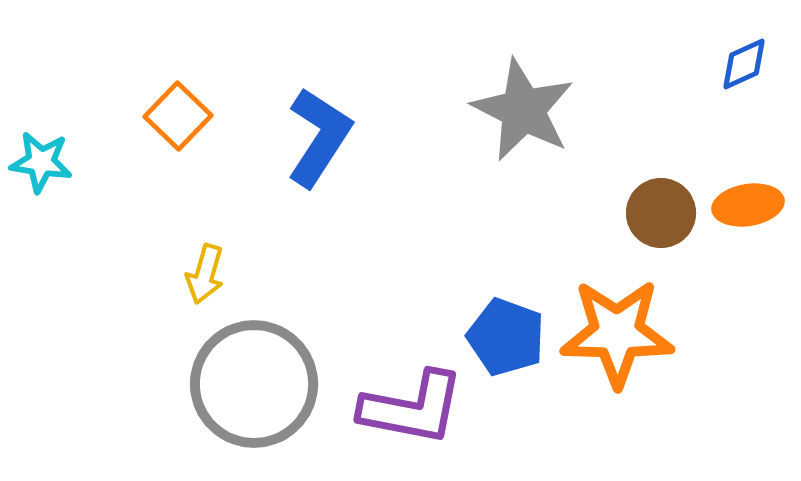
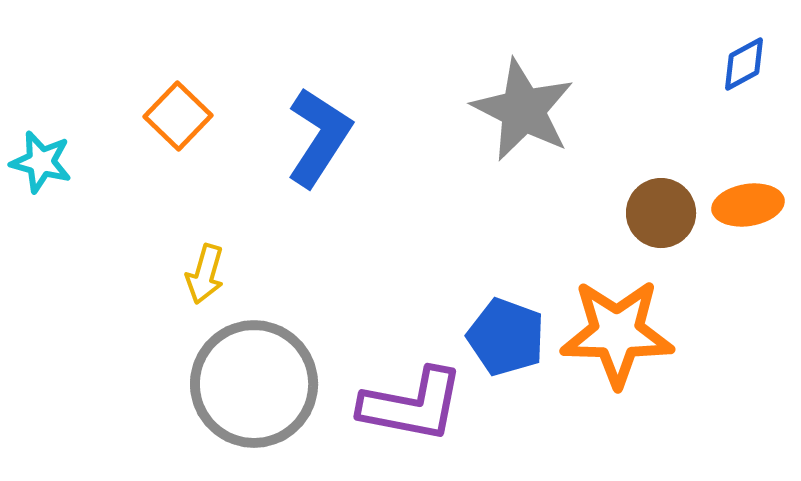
blue diamond: rotated 4 degrees counterclockwise
cyan star: rotated 6 degrees clockwise
purple L-shape: moved 3 px up
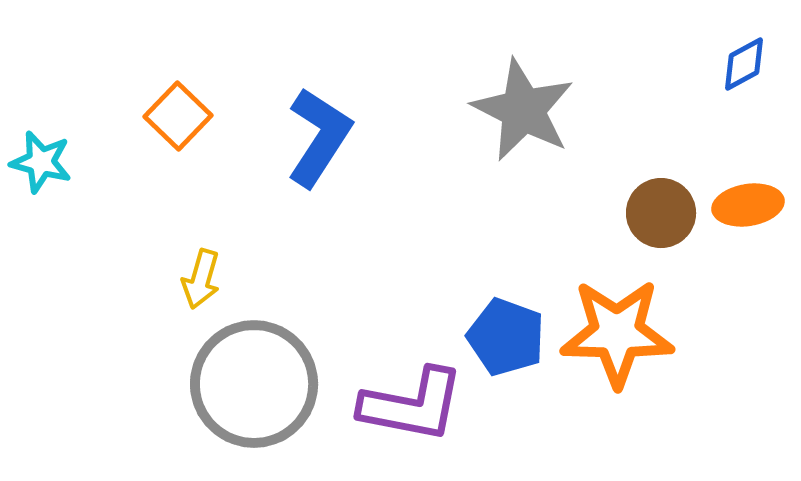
yellow arrow: moved 4 px left, 5 px down
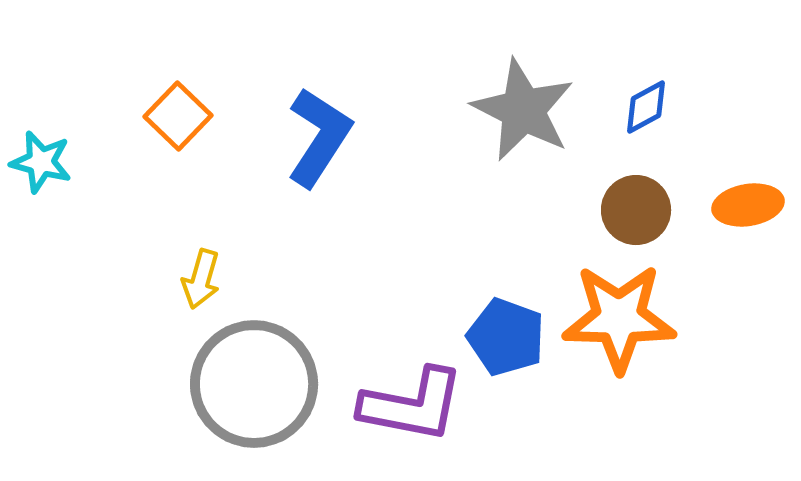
blue diamond: moved 98 px left, 43 px down
brown circle: moved 25 px left, 3 px up
orange star: moved 2 px right, 15 px up
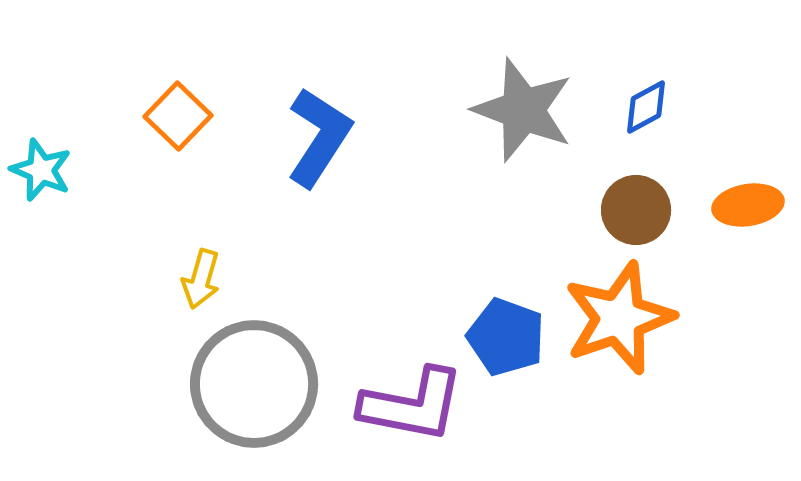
gray star: rotated 6 degrees counterclockwise
cyan star: moved 8 px down; rotated 8 degrees clockwise
orange star: rotated 20 degrees counterclockwise
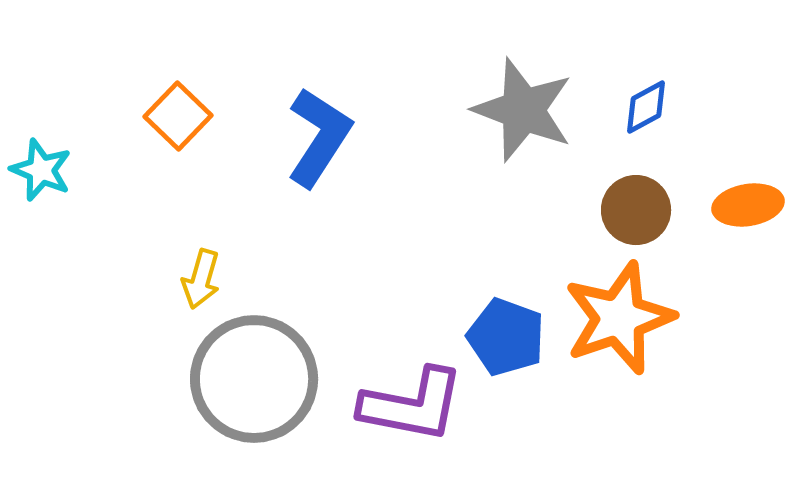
gray circle: moved 5 px up
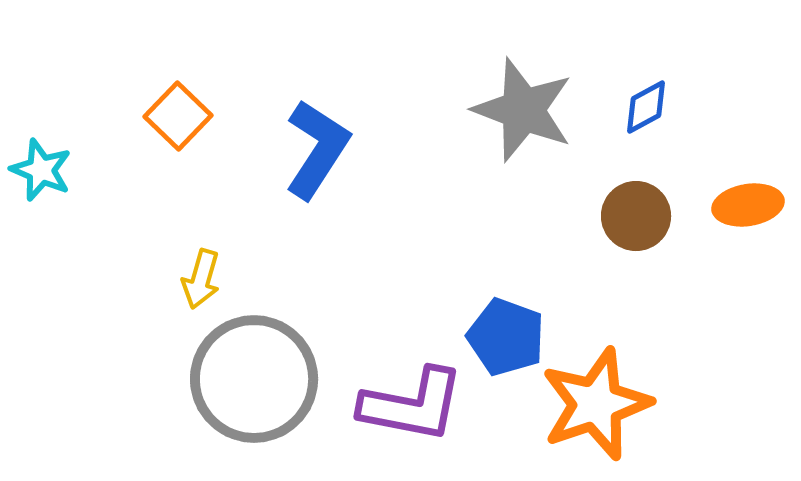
blue L-shape: moved 2 px left, 12 px down
brown circle: moved 6 px down
orange star: moved 23 px left, 86 px down
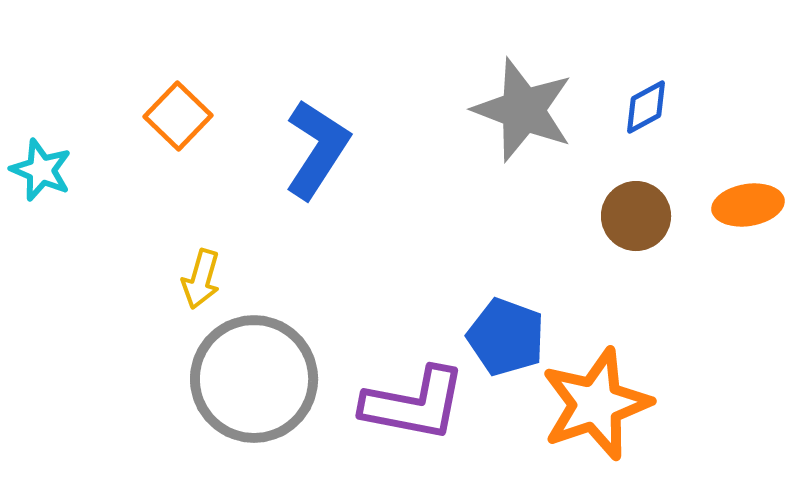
purple L-shape: moved 2 px right, 1 px up
